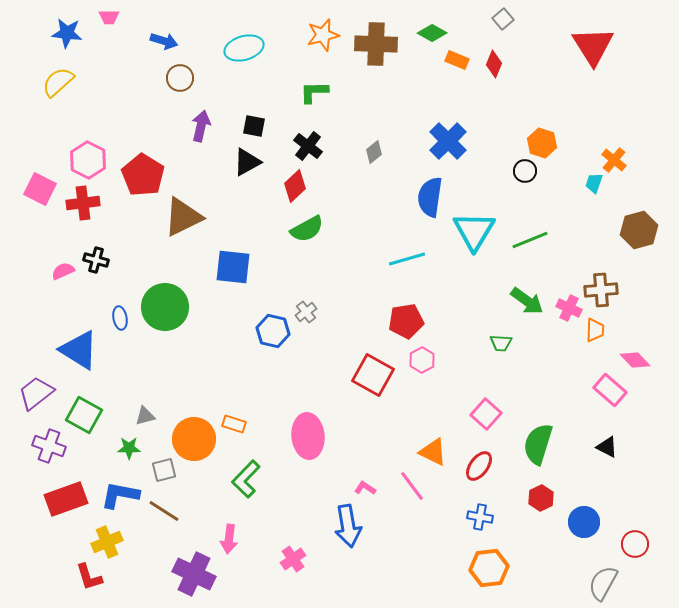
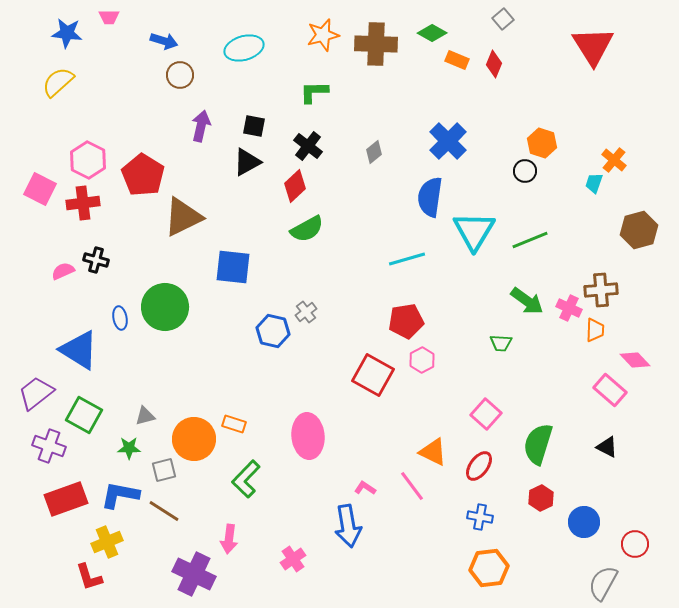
brown circle at (180, 78): moved 3 px up
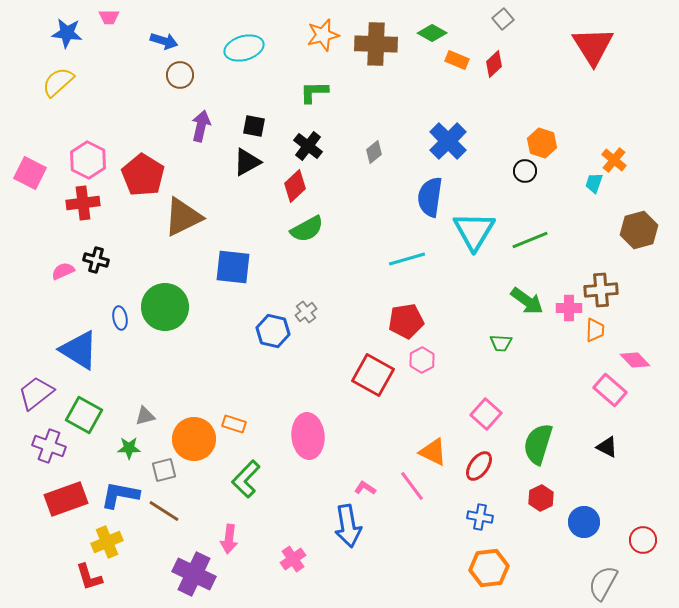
red diamond at (494, 64): rotated 24 degrees clockwise
pink square at (40, 189): moved 10 px left, 16 px up
pink cross at (569, 308): rotated 25 degrees counterclockwise
red circle at (635, 544): moved 8 px right, 4 px up
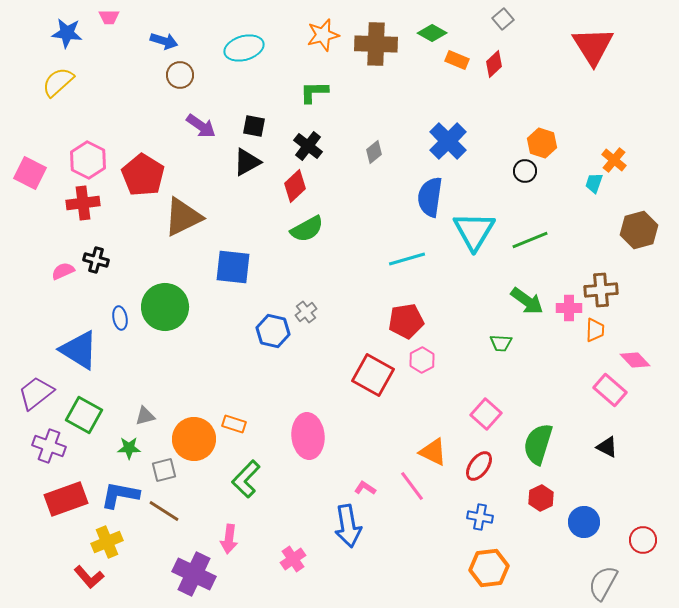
purple arrow at (201, 126): rotated 112 degrees clockwise
red L-shape at (89, 577): rotated 24 degrees counterclockwise
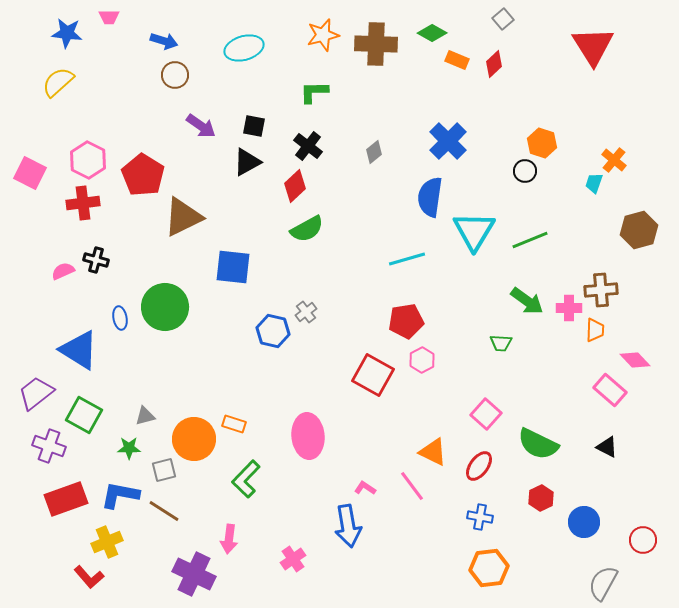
brown circle at (180, 75): moved 5 px left
green semicircle at (538, 444): rotated 81 degrees counterclockwise
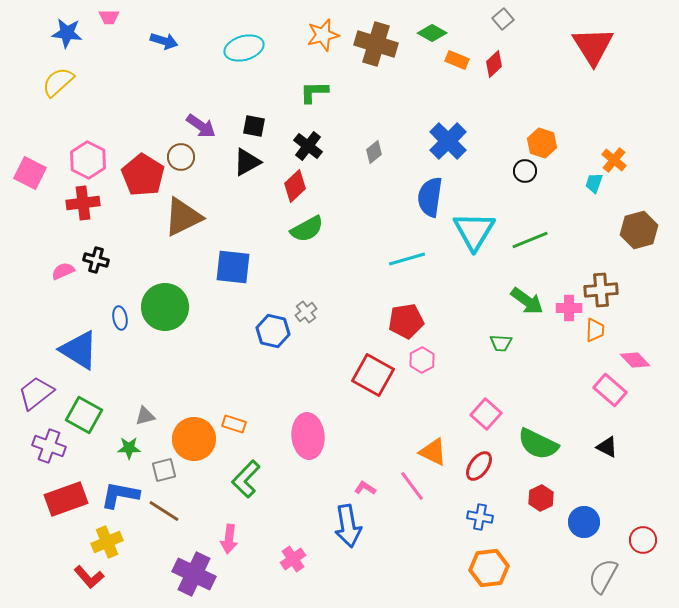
brown cross at (376, 44): rotated 15 degrees clockwise
brown circle at (175, 75): moved 6 px right, 82 px down
gray semicircle at (603, 583): moved 7 px up
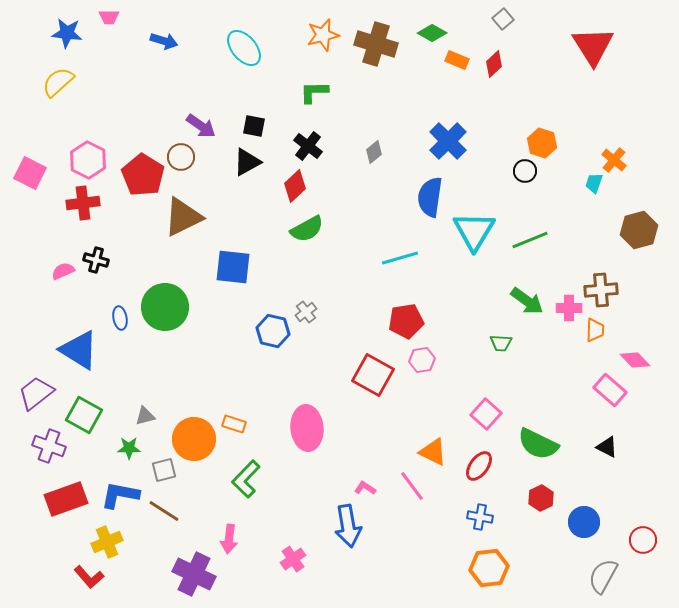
cyan ellipse at (244, 48): rotated 66 degrees clockwise
cyan line at (407, 259): moved 7 px left, 1 px up
pink hexagon at (422, 360): rotated 20 degrees clockwise
pink ellipse at (308, 436): moved 1 px left, 8 px up
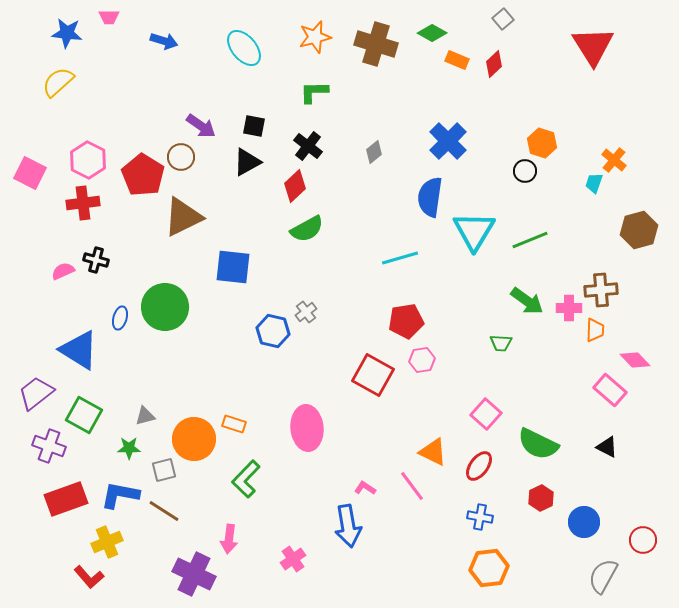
orange star at (323, 35): moved 8 px left, 2 px down
blue ellipse at (120, 318): rotated 25 degrees clockwise
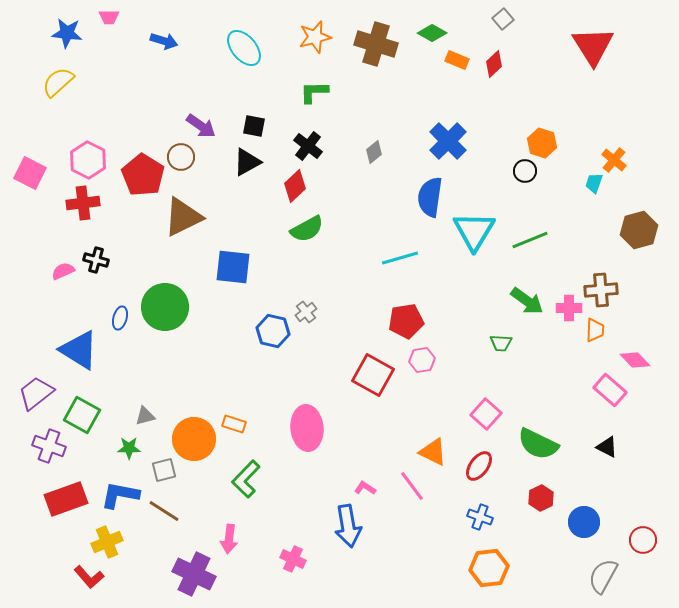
green square at (84, 415): moved 2 px left
blue cross at (480, 517): rotated 10 degrees clockwise
pink cross at (293, 559): rotated 30 degrees counterclockwise
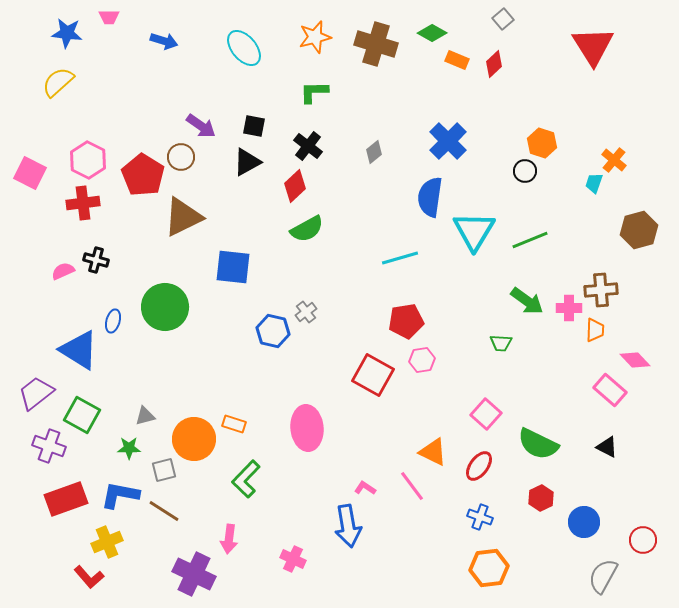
blue ellipse at (120, 318): moved 7 px left, 3 px down
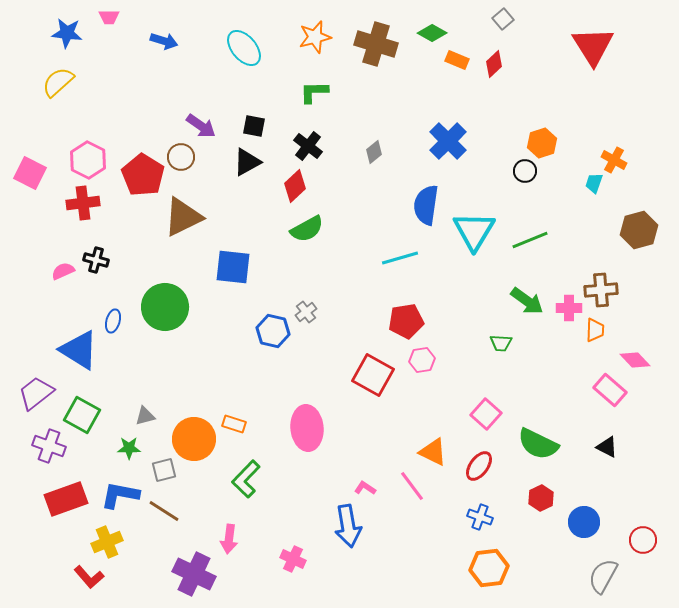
orange hexagon at (542, 143): rotated 24 degrees clockwise
orange cross at (614, 160): rotated 10 degrees counterclockwise
blue semicircle at (430, 197): moved 4 px left, 8 px down
